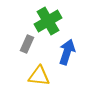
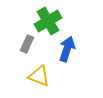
blue arrow: moved 3 px up
yellow triangle: rotated 15 degrees clockwise
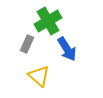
blue arrow: rotated 130 degrees clockwise
yellow triangle: rotated 20 degrees clockwise
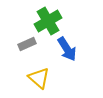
gray rectangle: rotated 42 degrees clockwise
yellow triangle: moved 2 px down
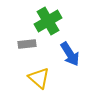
gray rectangle: rotated 18 degrees clockwise
blue arrow: moved 3 px right, 5 px down
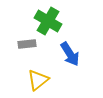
green cross: rotated 28 degrees counterclockwise
yellow triangle: moved 1 px left, 2 px down; rotated 40 degrees clockwise
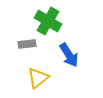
blue arrow: moved 1 px left, 1 px down
yellow triangle: moved 2 px up
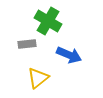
blue arrow: rotated 35 degrees counterclockwise
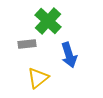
green cross: rotated 12 degrees clockwise
blue arrow: rotated 50 degrees clockwise
